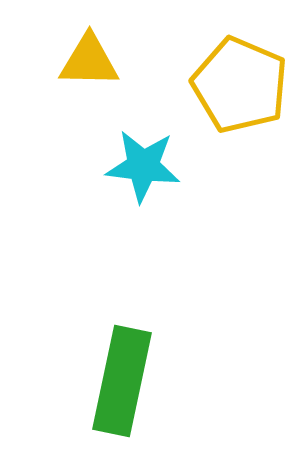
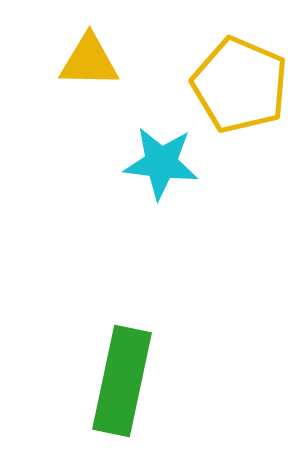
cyan star: moved 18 px right, 3 px up
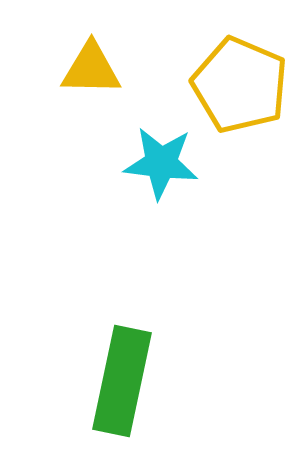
yellow triangle: moved 2 px right, 8 px down
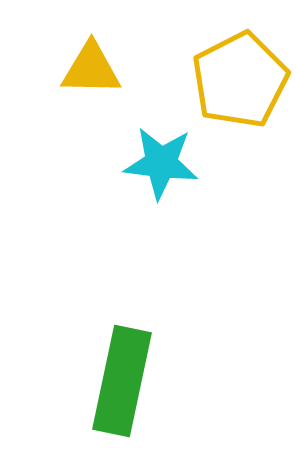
yellow pentagon: moved 5 px up; rotated 22 degrees clockwise
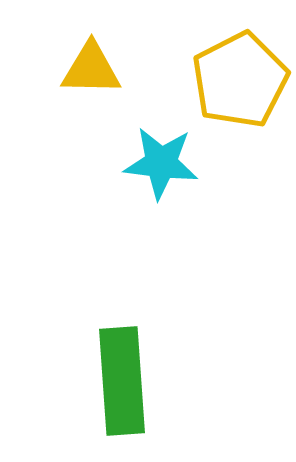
green rectangle: rotated 16 degrees counterclockwise
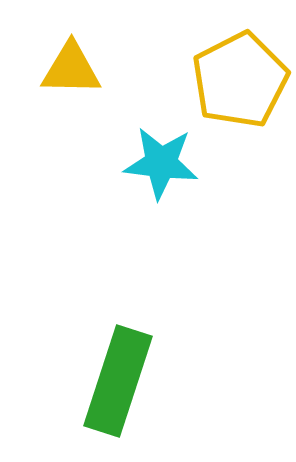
yellow triangle: moved 20 px left
green rectangle: moved 4 px left; rotated 22 degrees clockwise
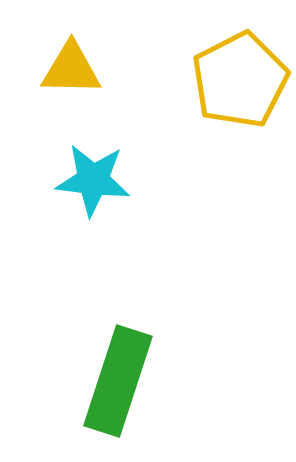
cyan star: moved 68 px left, 17 px down
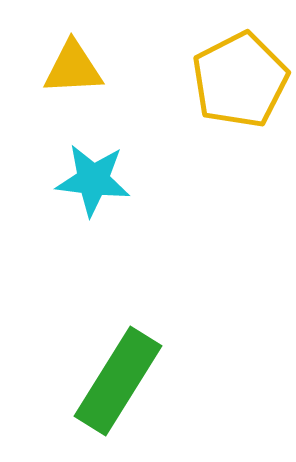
yellow triangle: moved 2 px right, 1 px up; rotated 4 degrees counterclockwise
green rectangle: rotated 14 degrees clockwise
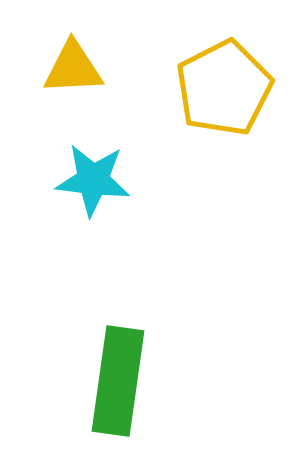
yellow pentagon: moved 16 px left, 8 px down
green rectangle: rotated 24 degrees counterclockwise
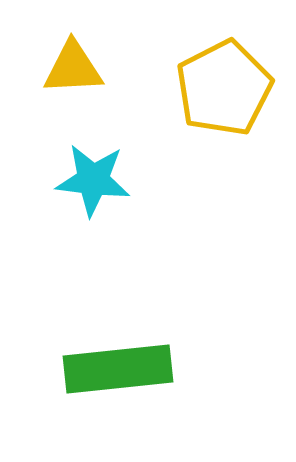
green rectangle: moved 12 px up; rotated 76 degrees clockwise
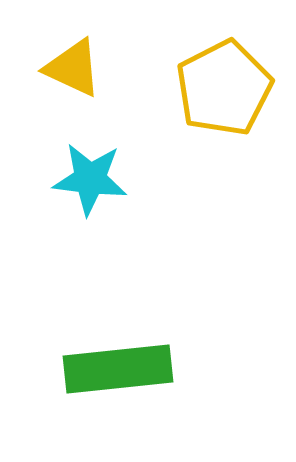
yellow triangle: rotated 28 degrees clockwise
cyan star: moved 3 px left, 1 px up
